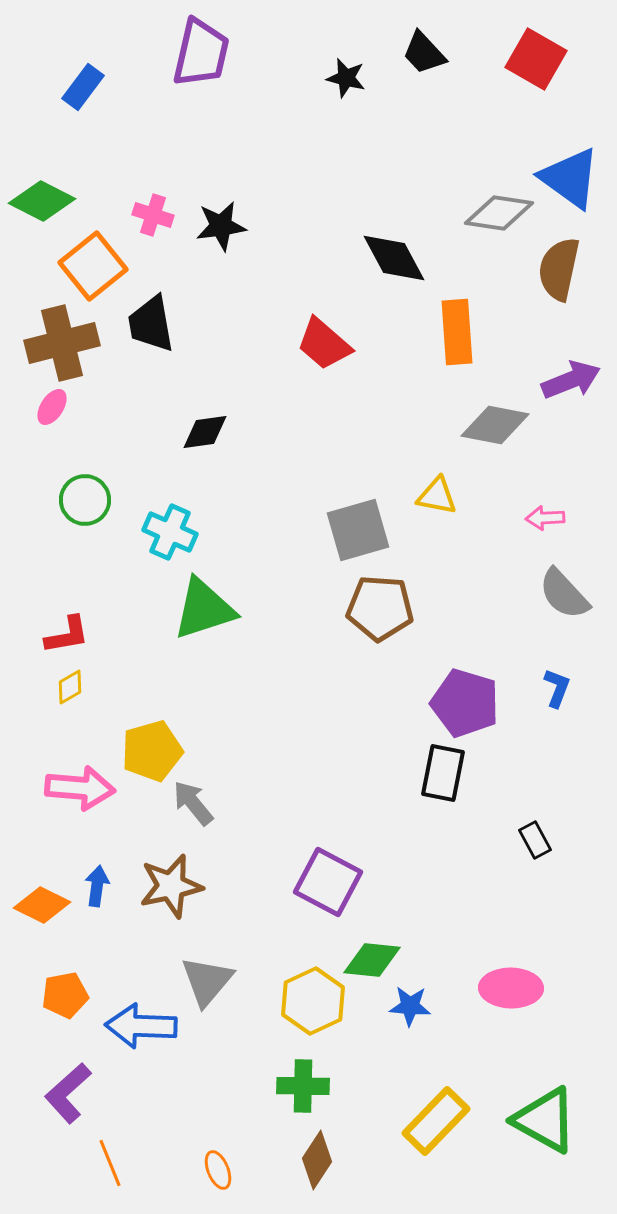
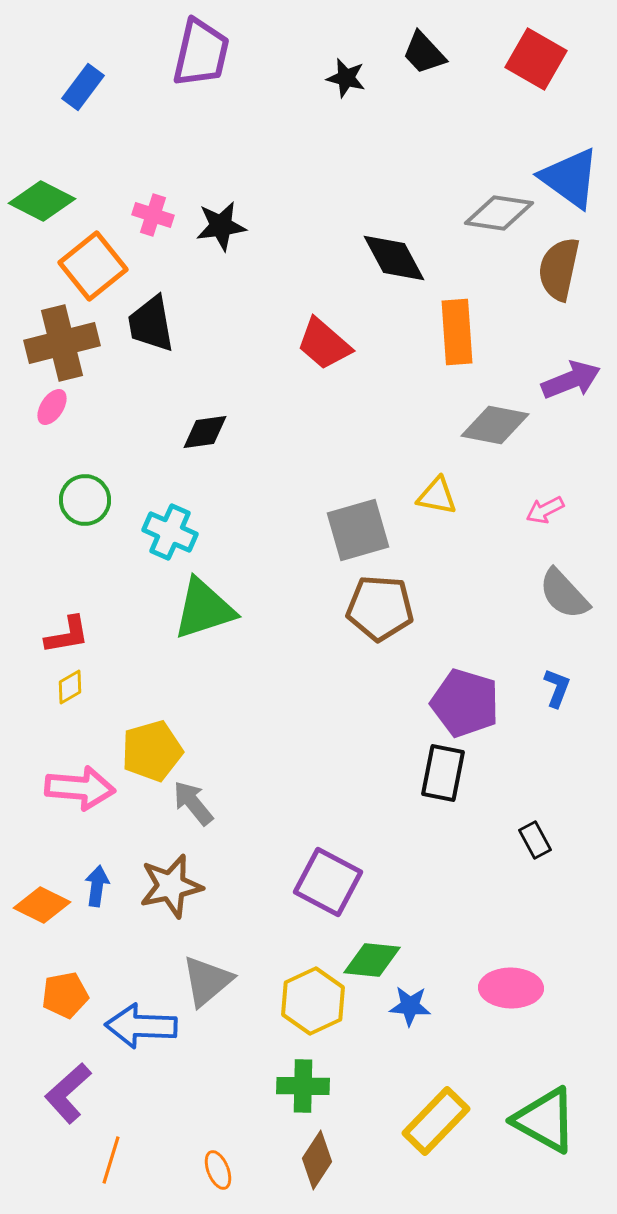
pink arrow at (545, 518): moved 8 px up; rotated 24 degrees counterclockwise
gray triangle at (207, 981): rotated 10 degrees clockwise
orange line at (110, 1163): moved 1 px right, 3 px up; rotated 39 degrees clockwise
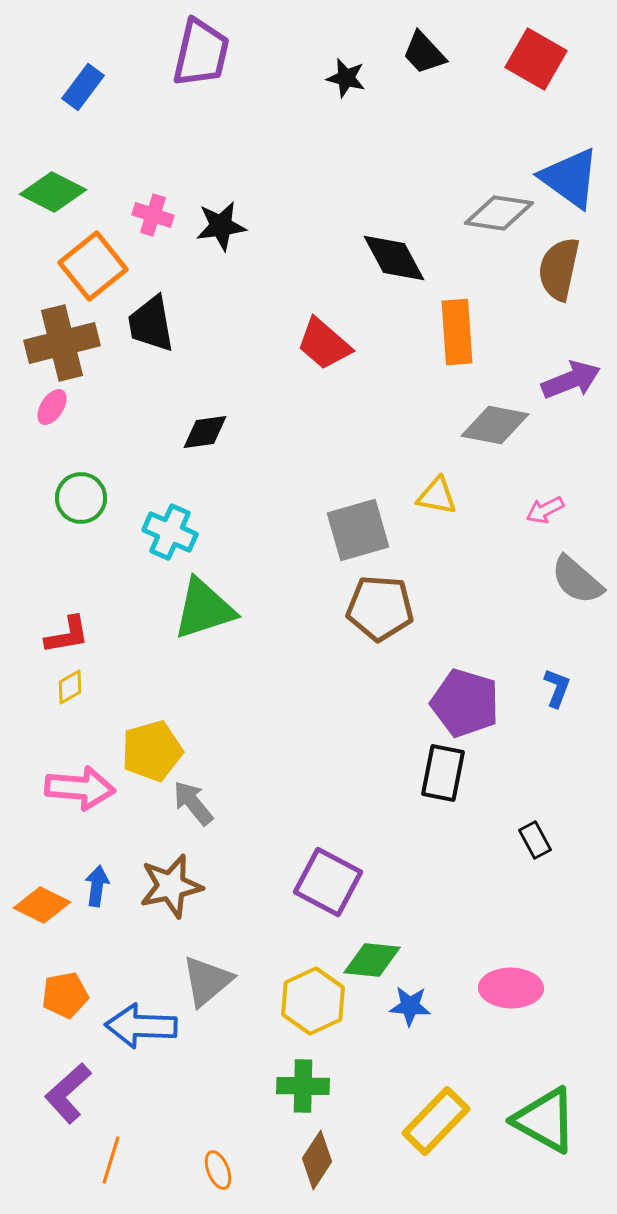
green diamond at (42, 201): moved 11 px right, 9 px up
green circle at (85, 500): moved 4 px left, 2 px up
gray semicircle at (564, 594): moved 13 px right, 14 px up; rotated 6 degrees counterclockwise
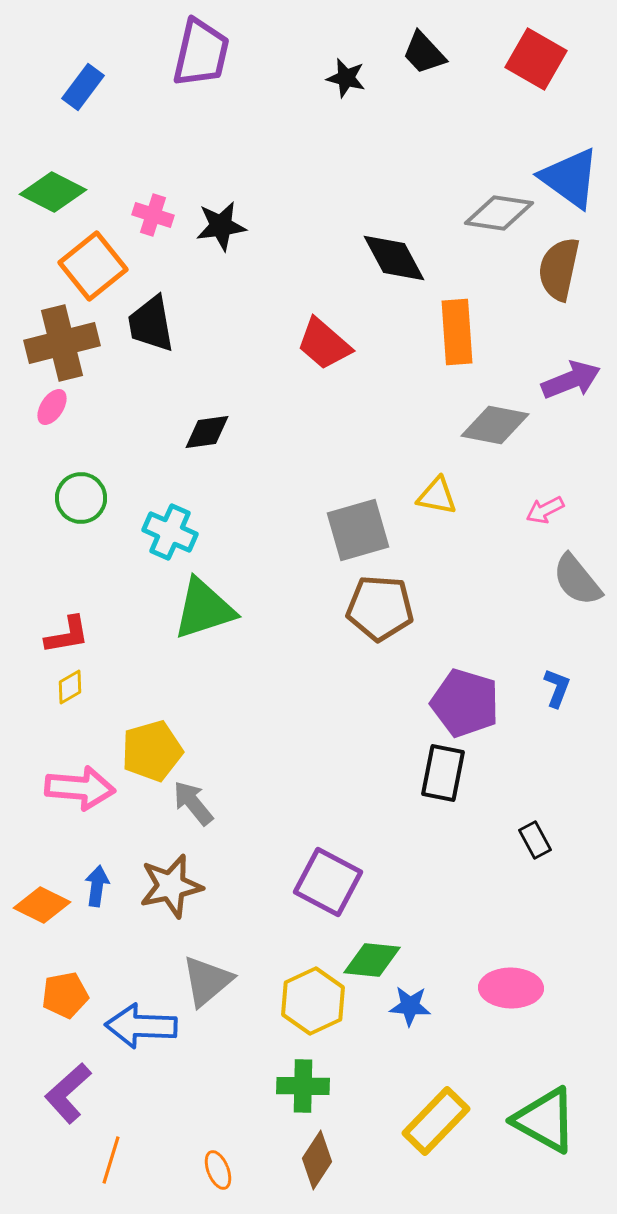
black diamond at (205, 432): moved 2 px right
gray semicircle at (577, 580): rotated 10 degrees clockwise
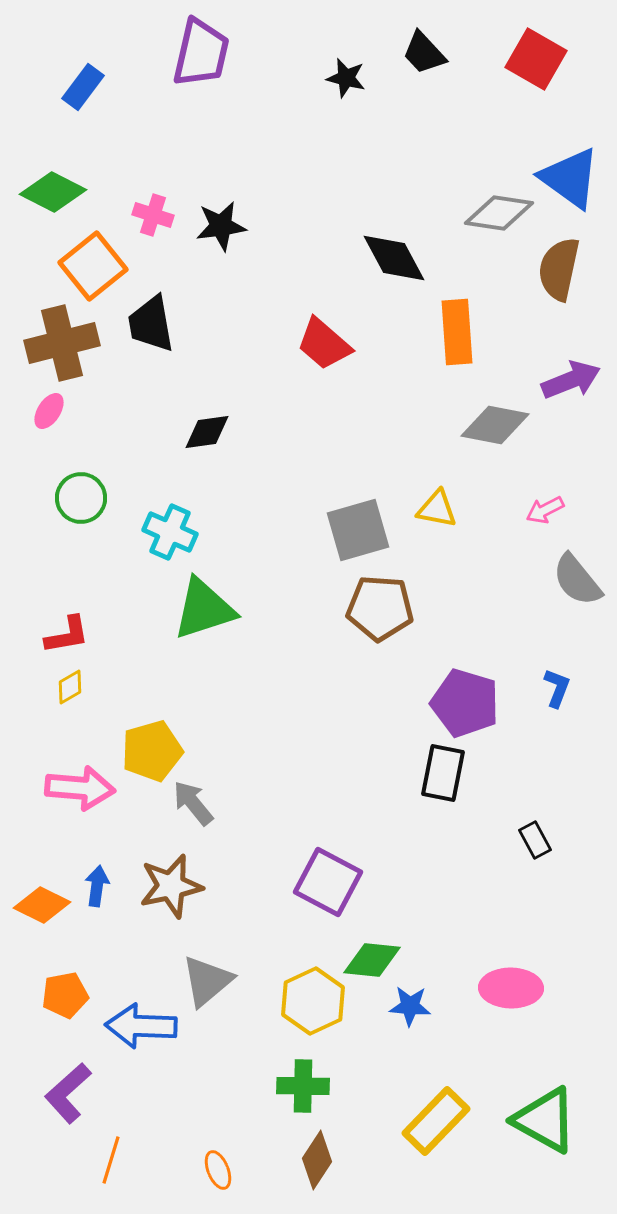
pink ellipse at (52, 407): moved 3 px left, 4 px down
yellow triangle at (437, 496): moved 13 px down
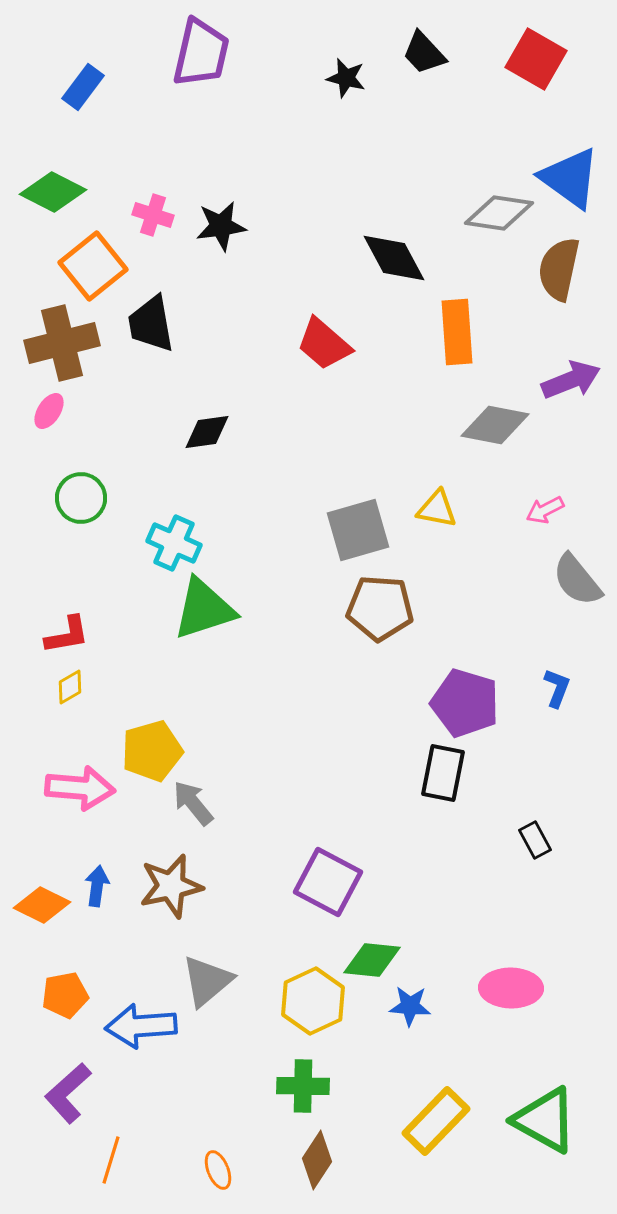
cyan cross at (170, 532): moved 4 px right, 11 px down
blue arrow at (141, 1026): rotated 6 degrees counterclockwise
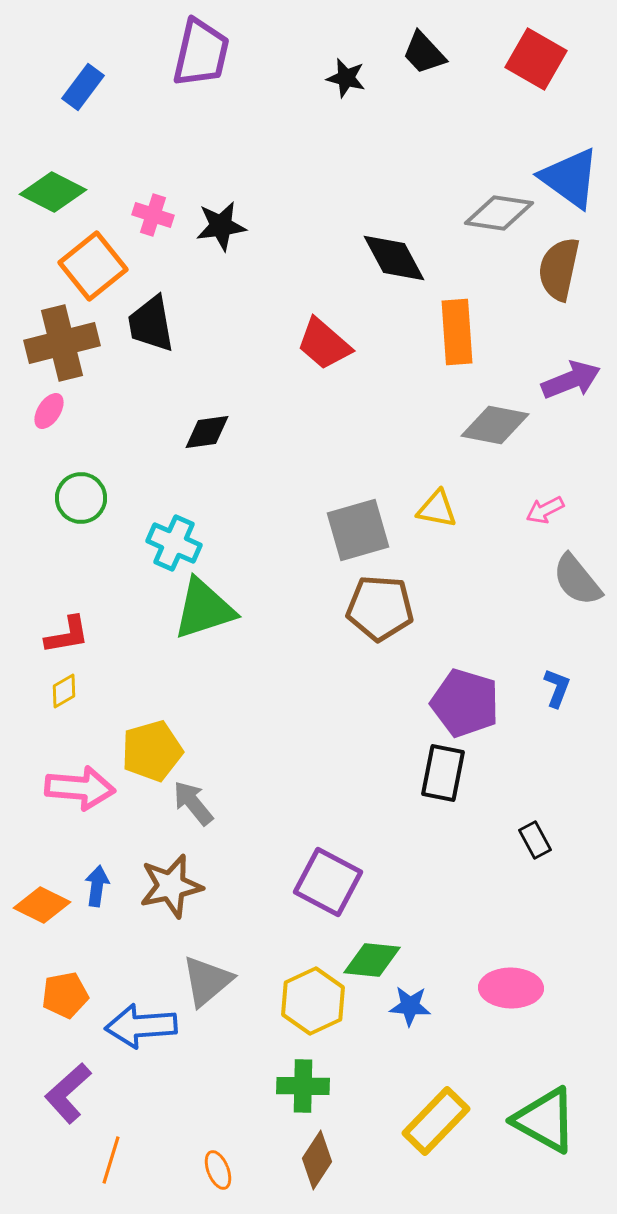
yellow diamond at (70, 687): moved 6 px left, 4 px down
